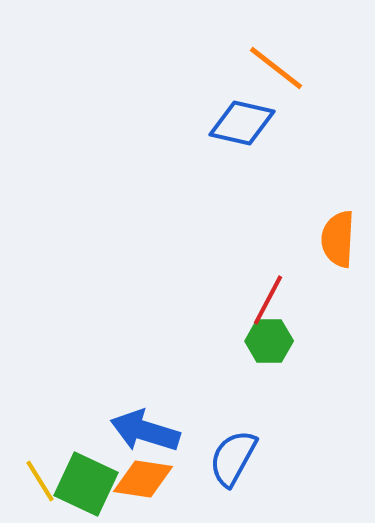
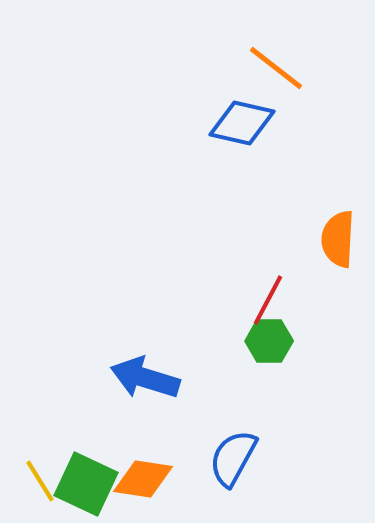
blue arrow: moved 53 px up
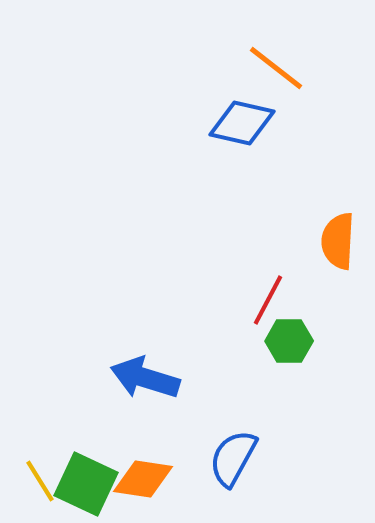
orange semicircle: moved 2 px down
green hexagon: moved 20 px right
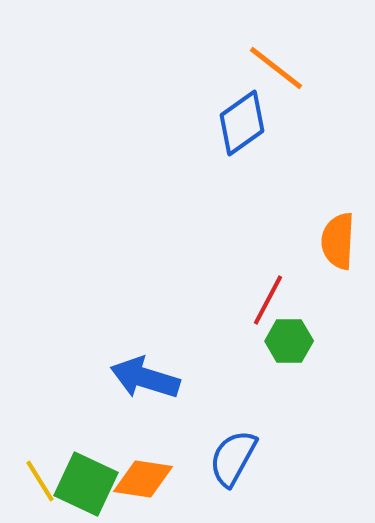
blue diamond: rotated 48 degrees counterclockwise
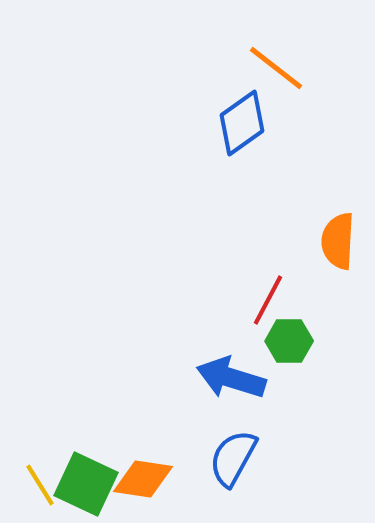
blue arrow: moved 86 px right
yellow line: moved 4 px down
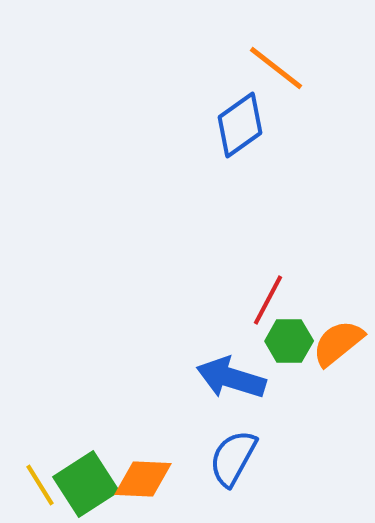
blue diamond: moved 2 px left, 2 px down
orange semicircle: moved 102 px down; rotated 48 degrees clockwise
orange diamond: rotated 6 degrees counterclockwise
green square: rotated 32 degrees clockwise
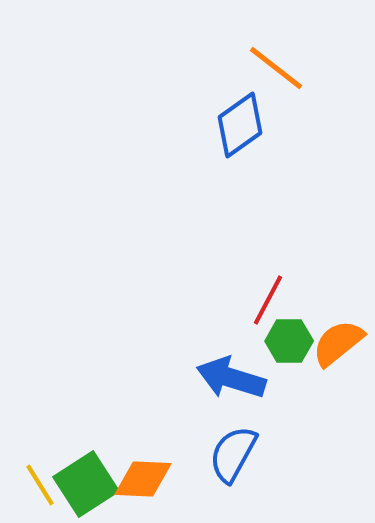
blue semicircle: moved 4 px up
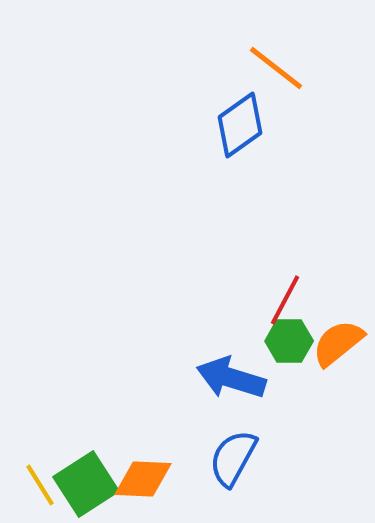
red line: moved 17 px right
blue semicircle: moved 4 px down
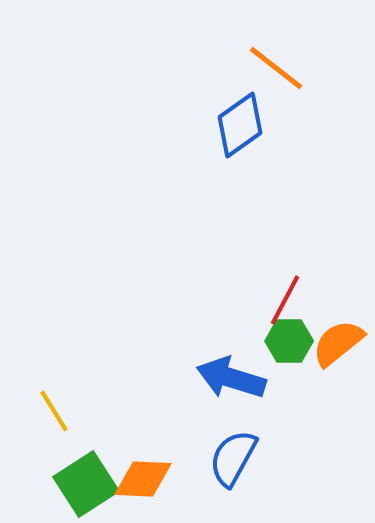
yellow line: moved 14 px right, 74 px up
